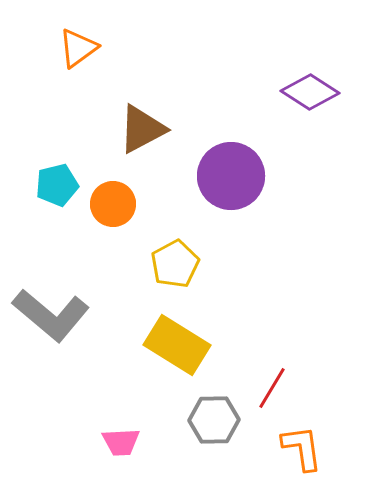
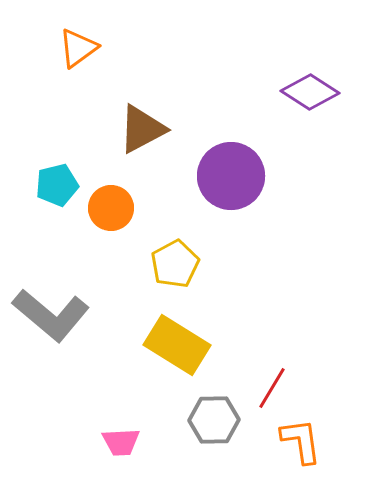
orange circle: moved 2 px left, 4 px down
orange L-shape: moved 1 px left, 7 px up
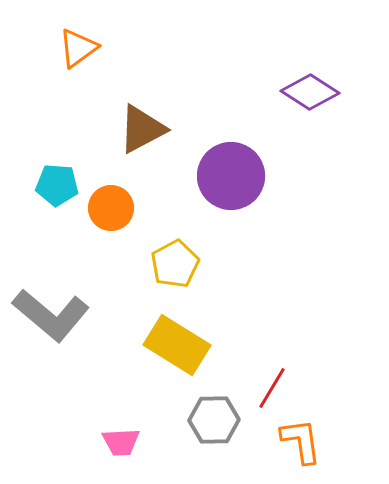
cyan pentagon: rotated 18 degrees clockwise
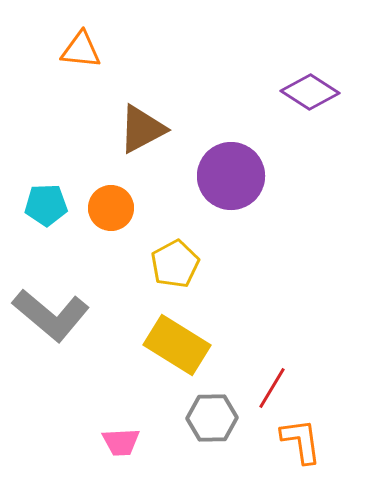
orange triangle: moved 3 px right, 2 px down; rotated 42 degrees clockwise
cyan pentagon: moved 11 px left, 20 px down; rotated 6 degrees counterclockwise
gray hexagon: moved 2 px left, 2 px up
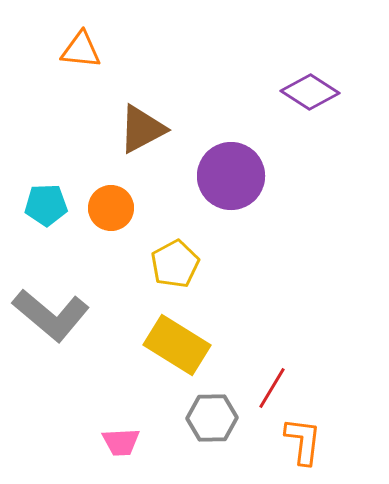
orange L-shape: moved 2 px right; rotated 15 degrees clockwise
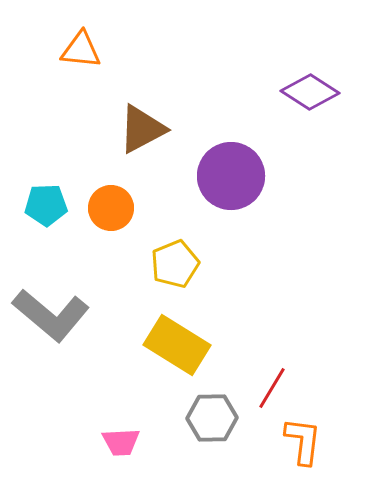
yellow pentagon: rotated 6 degrees clockwise
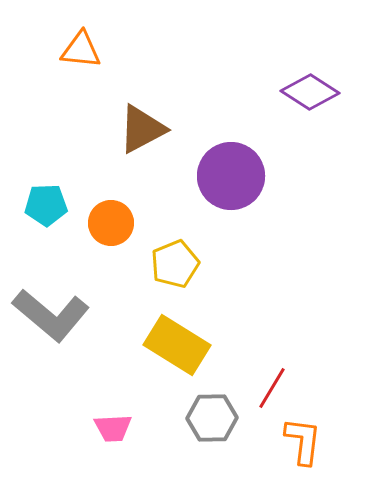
orange circle: moved 15 px down
pink trapezoid: moved 8 px left, 14 px up
